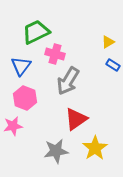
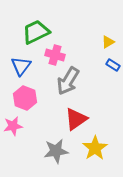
pink cross: moved 1 px down
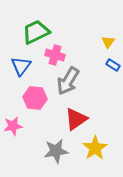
yellow triangle: rotated 24 degrees counterclockwise
pink hexagon: moved 10 px right; rotated 15 degrees counterclockwise
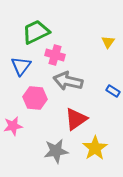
blue rectangle: moved 26 px down
gray arrow: rotated 72 degrees clockwise
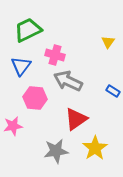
green trapezoid: moved 8 px left, 2 px up
gray arrow: rotated 12 degrees clockwise
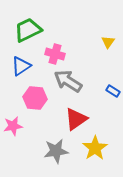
pink cross: moved 1 px up
blue triangle: rotated 20 degrees clockwise
gray arrow: rotated 8 degrees clockwise
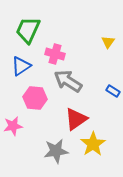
green trapezoid: rotated 40 degrees counterclockwise
yellow star: moved 2 px left, 4 px up
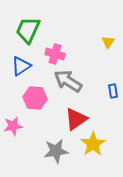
blue rectangle: rotated 48 degrees clockwise
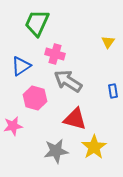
green trapezoid: moved 9 px right, 7 px up
pink hexagon: rotated 10 degrees clockwise
red triangle: moved 1 px left; rotated 50 degrees clockwise
yellow star: moved 1 px right, 3 px down
